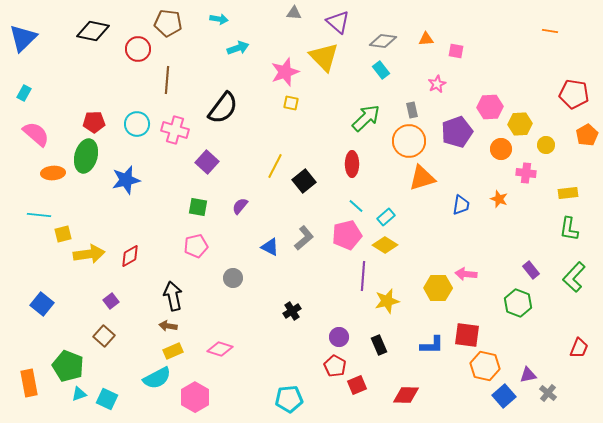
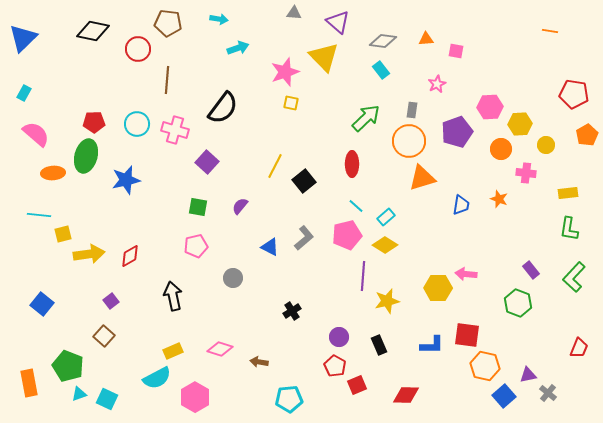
gray rectangle at (412, 110): rotated 21 degrees clockwise
brown arrow at (168, 326): moved 91 px right, 36 px down
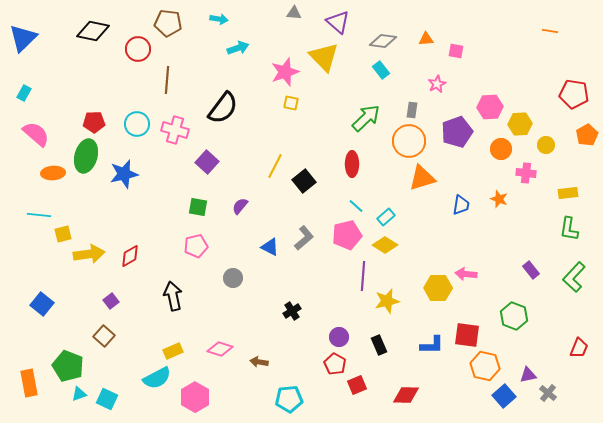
blue star at (126, 180): moved 2 px left, 6 px up
green hexagon at (518, 303): moved 4 px left, 13 px down
red pentagon at (335, 366): moved 2 px up
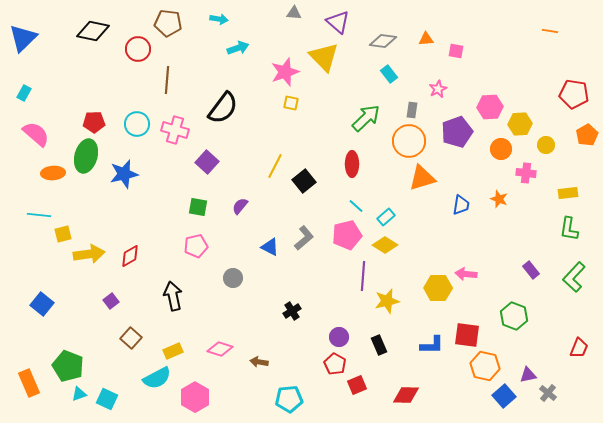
cyan rectangle at (381, 70): moved 8 px right, 4 px down
pink star at (437, 84): moved 1 px right, 5 px down
brown square at (104, 336): moved 27 px right, 2 px down
orange rectangle at (29, 383): rotated 12 degrees counterclockwise
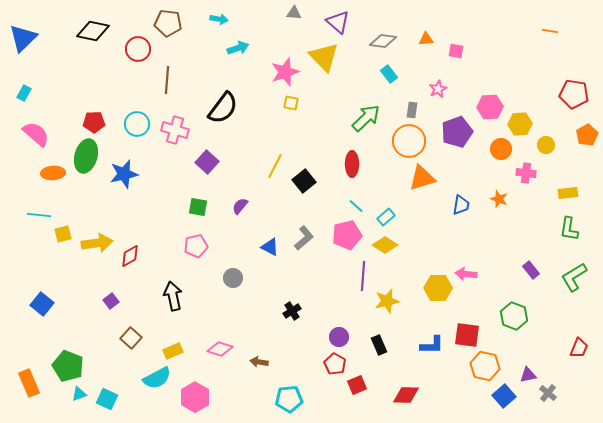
yellow arrow at (89, 254): moved 8 px right, 11 px up
green L-shape at (574, 277): rotated 16 degrees clockwise
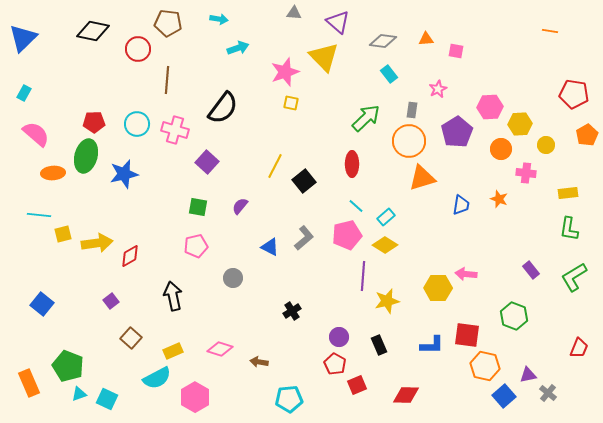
purple pentagon at (457, 132): rotated 12 degrees counterclockwise
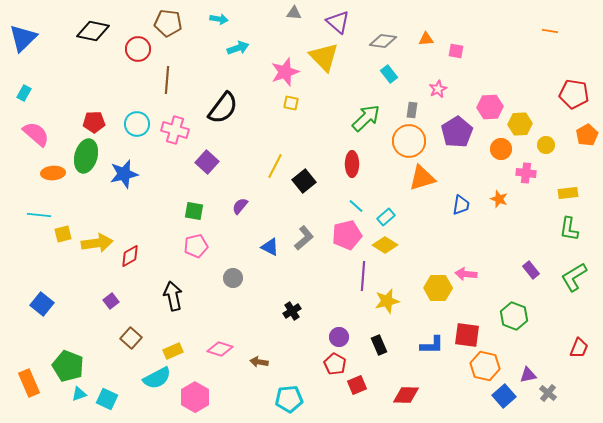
green square at (198, 207): moved 4 px left, 4 px down
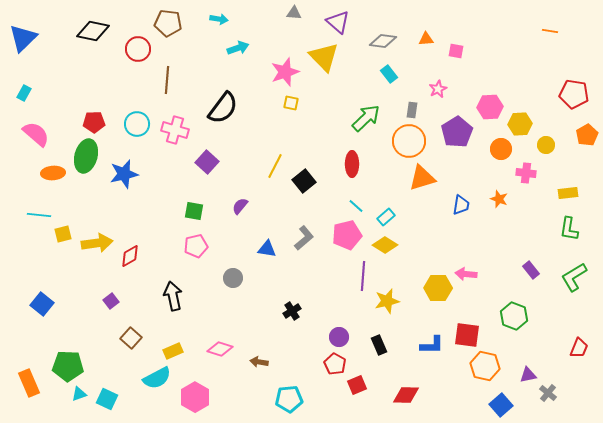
blue triangle at (270, 247): moved 3 px left, 2 px down; rotated 18 degrees counterclockwise
green pentagon at (68, 366): rotated 20 degrees counterclockwise
blue square at (504, 396): moved 3 px left, 9 px down
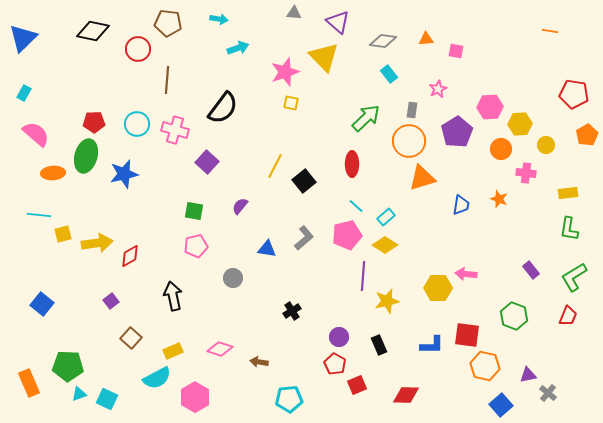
red trapezoid at (579, 348): moved 11 px left, 32 px up
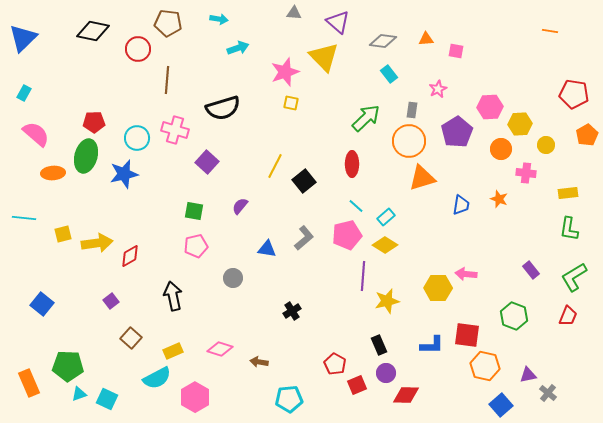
black semicircle at (223, 108): rotated 36 degrees clockwise
cyan circle at (137, 124): moved 14 px down
cyan line at (39, 215): moved 15 px left, 3 px down
purple circle at (339, 337): moved 47 px right, 36 px down
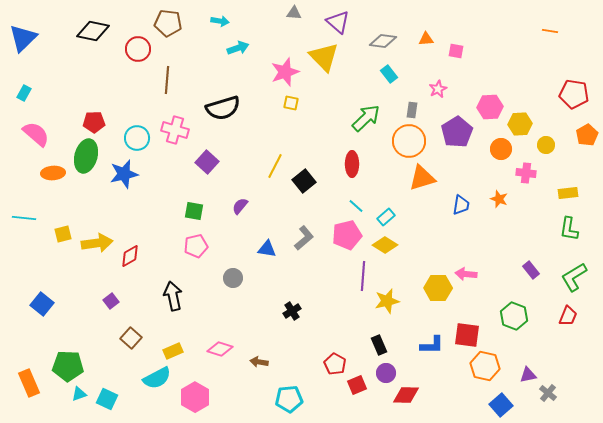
cyan arrow at (219, 19): moved 1 px right, 2 px down
